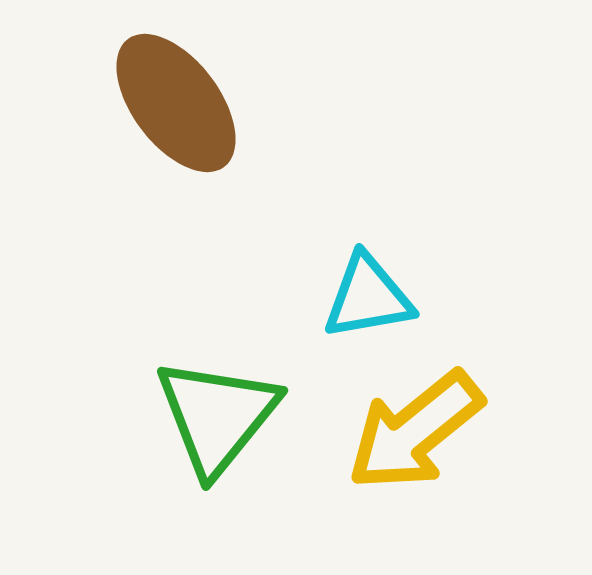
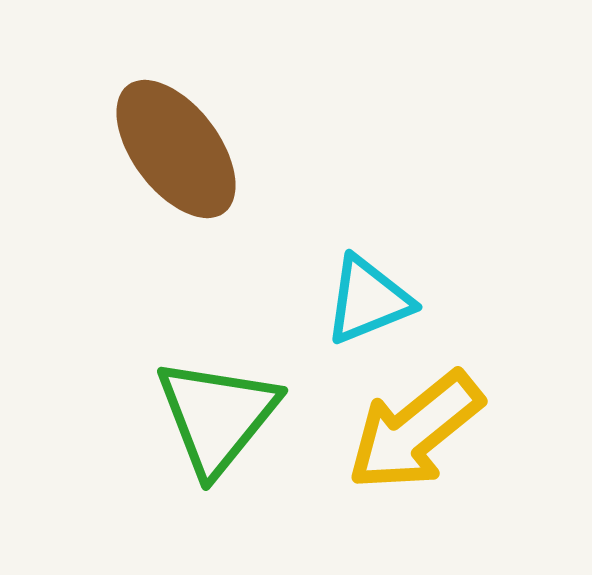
brown ellipse: moved 46 px down
cyan triangle: moved 3 px down; rotated 12 degrees counterclockwise
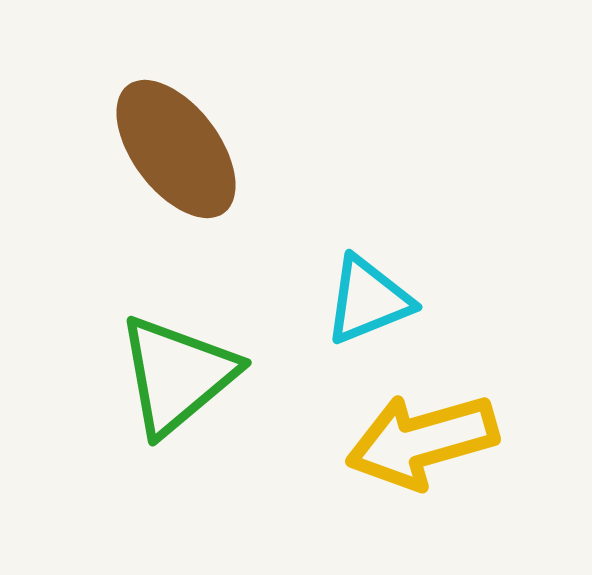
green triangle: moved 40 px left, 41 px up; rotated 11 degrees clockwise
yellow arrow: moved 7 px right, 10 px down; rotated 23 degrees clockwise
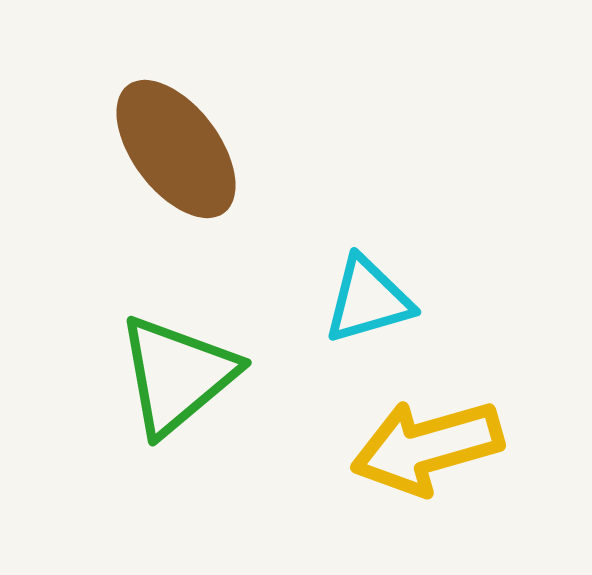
cyan triangle: rotated 6 degrees clockwise
yellow arrow: moved 5 px right, 6 px down
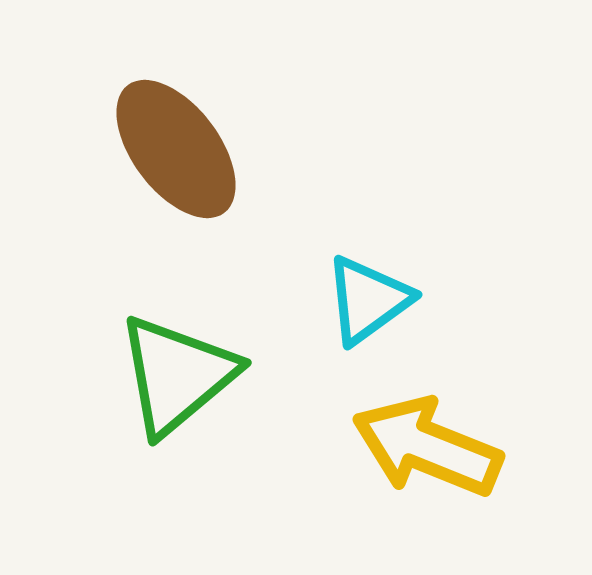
cyan triangle: rotated 20 degrees counterclockwise
yellow arrow: rotated 38 degrees clockwise
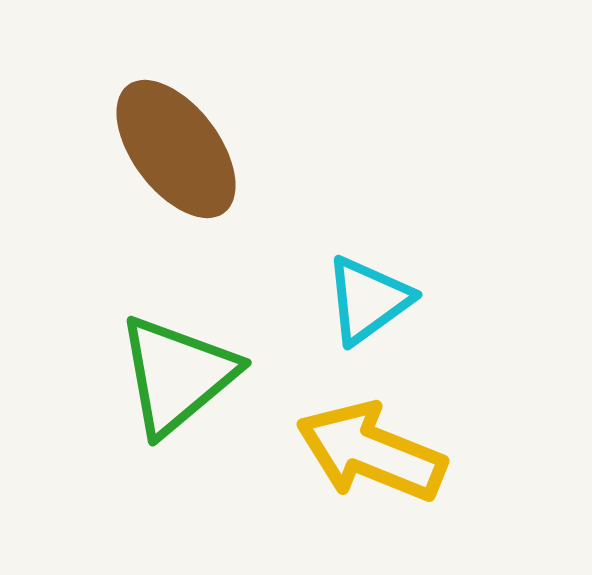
yellow arrow: moved 56 px left, 5 px down
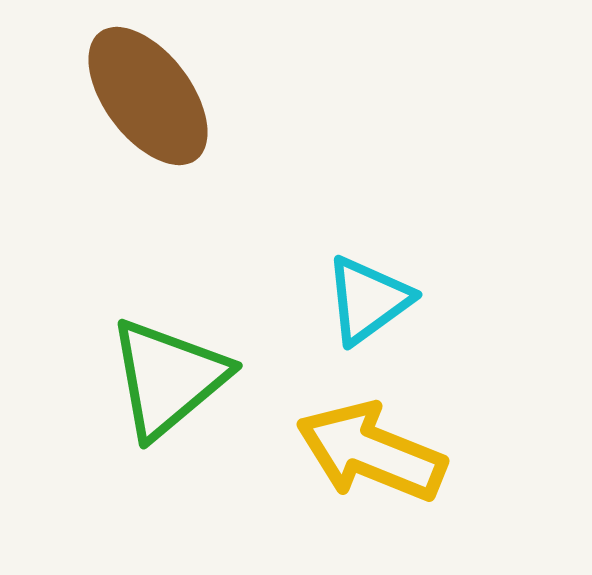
brown ellipse: moved 28 px left, 53 px up
green triangle: moved 9 px left, 3 px down
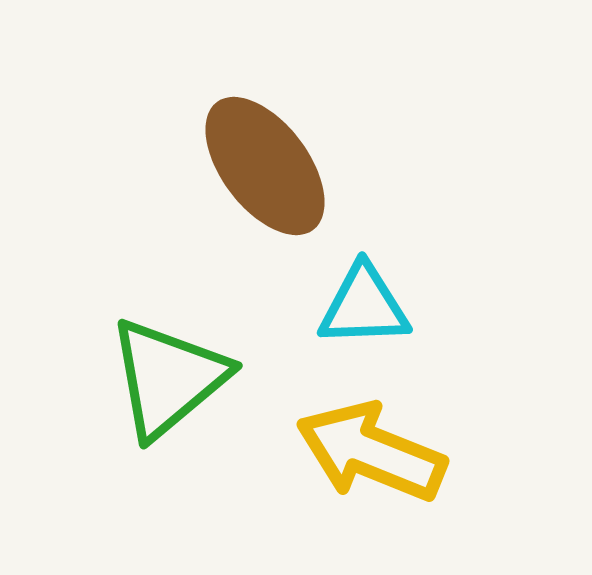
brown ellipse: moved 117 px right, 70 px down
cyan triangle: moved 4 px left, 6 px down; rotated 34 degrees clockwise
